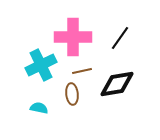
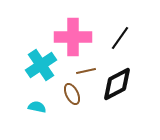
cyan cross: rotated 8 degrees counterclockwise
brown line: moved 4 px right
black diamond: rotated 18 degrees counterclockwise
brown ellipse: rotated 20 degrees counterclockwise
cyan semicircle: moved 2 px left, 1 px up
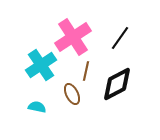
pink cross: rotated 33 degrees counterclockwise
brown line: rotated 66 degrees counterclockwise
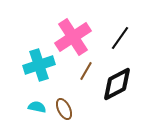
cyan cross: moved 2 px left; rotated 16 degrees clockwise
brown line: rotated 18 degrees clockwise
brown ellipse: moved 8 px left, 15 px down
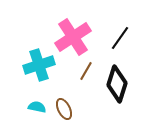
black diamond: rotated 45 degrees counterclockwise
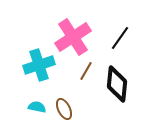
black diamond: rotated 12 degrees counterclockwise
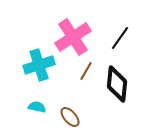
brown ellipse: moved 6 px right, 8 px down; rotated 15 degrees counterclockwise
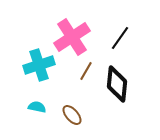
pink cross: moved 1 px left
brown ellipse: moved 2 px right, 2 px up
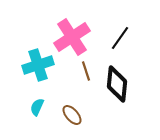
cyan cross: moved 1 px left
brown line: rotated 48 degrees counterclockwise
cyan semicircle: rotated 78 degrees counterclockwise
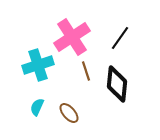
brown ellipse: moved 3 px left, 2 px up
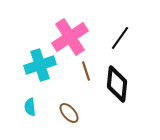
pink cross: moved 2 px left
cyan cross: moved 2 px right
cyan semicircle: moved 7 px left; rotated 30 degrees counterclockwise
